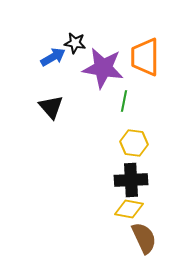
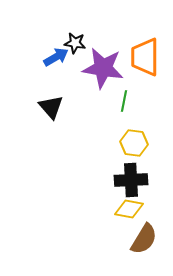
blue arrow: moved 3 px right
brown semicircle: moved 1 px down; rotated 56 degrees clockwise
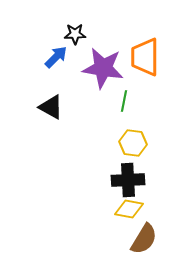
black star: moved 9 px up; rotated 10 degrees counterclockwise
blue arrow: rotated 15 degrees counterclockwise
black triangle: rotated 20 degrees counterclockwise
yellow hexagon: moved 1 px left
black cross: moved 3 px left
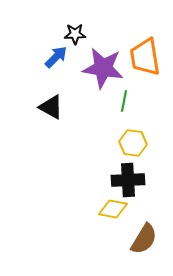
orange trapezoid: rotated 9 degrees counterclockwise
yellow diamond: moved 16 px left
